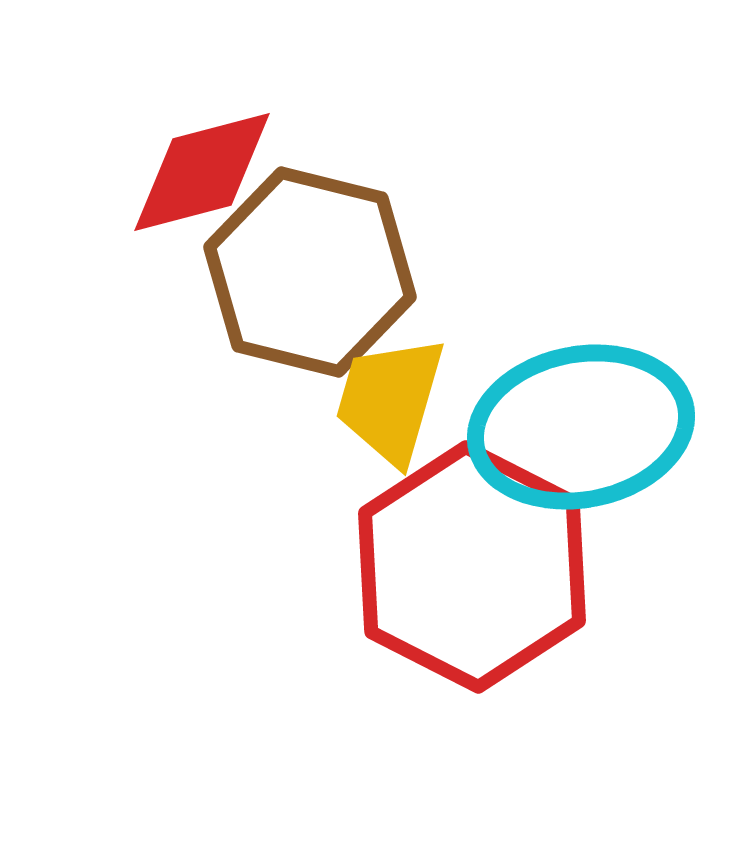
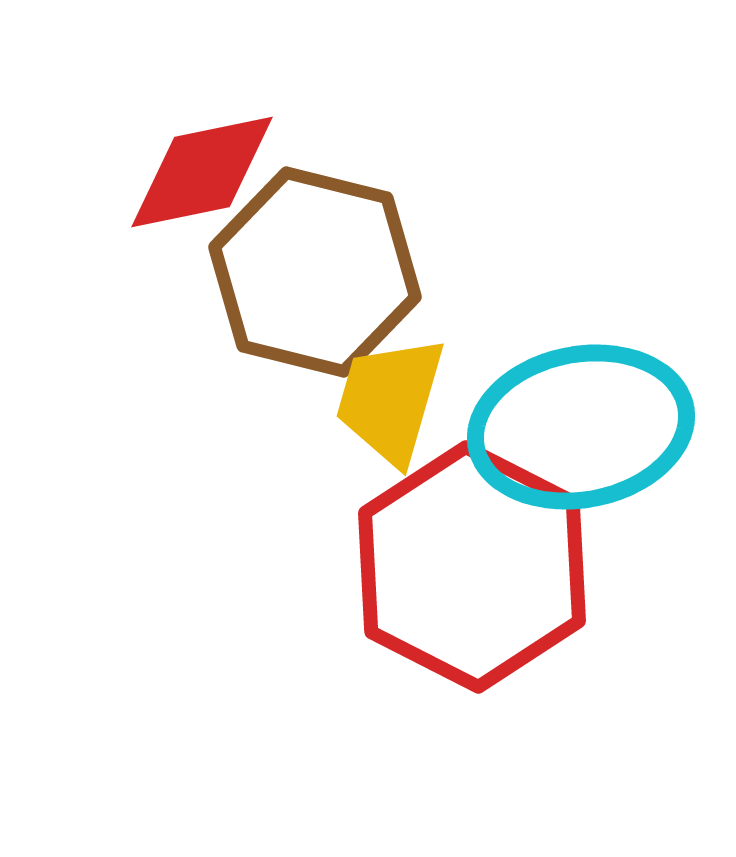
red diamond: rotated 3 degrees clockwise
brown hexagon: moved 5 px right
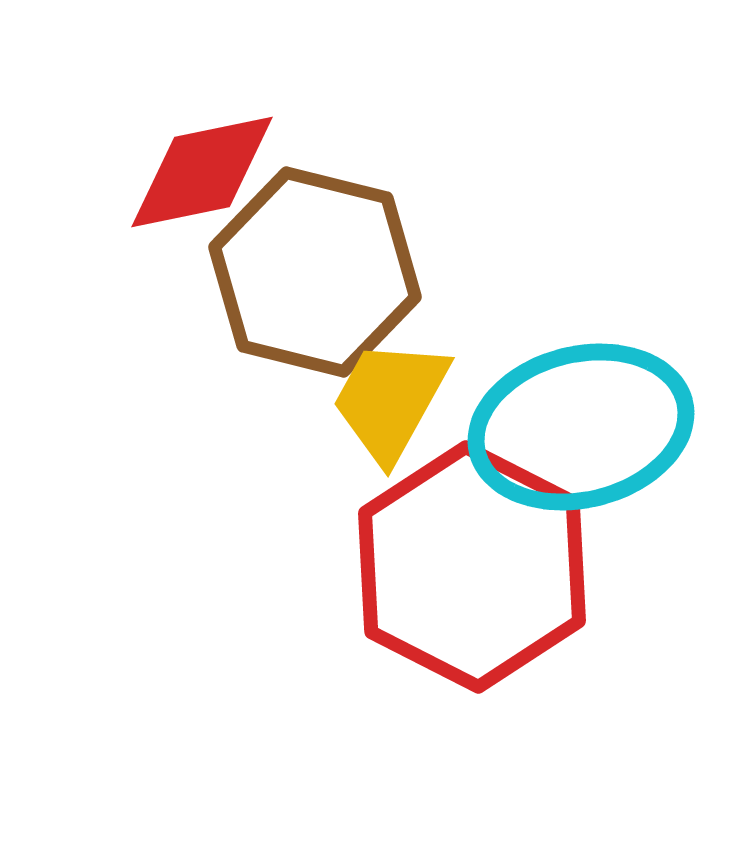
yellow trapezoid: rotated 13 degrees clockwise
cyan ellipse: rotated 3 degrees counterclockwise
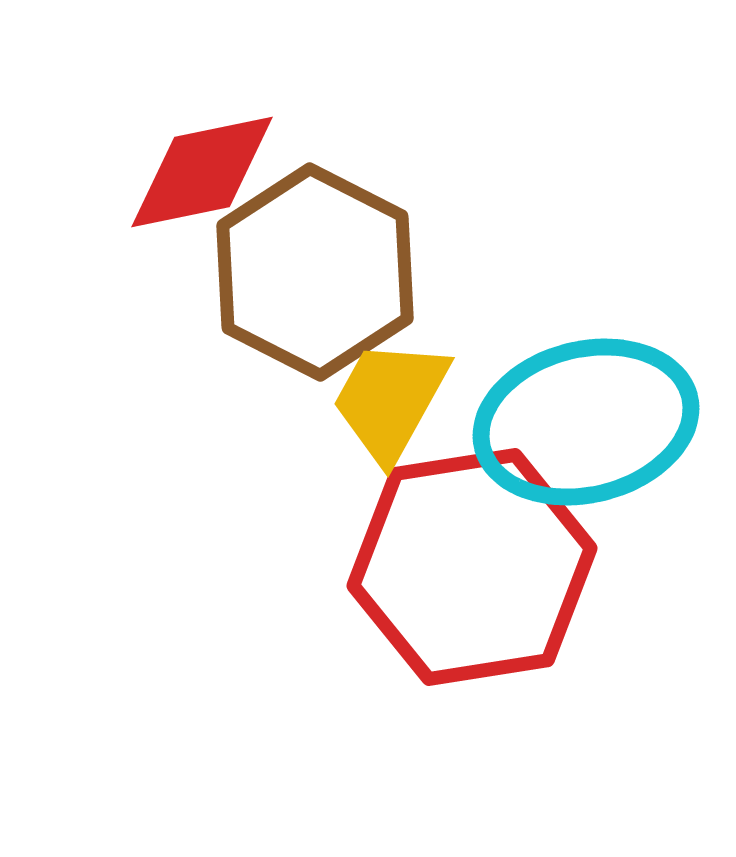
brown hexagon: rotated 13 degrees clockwise
cyan ellipse: moved 5 px right, 5 px up
red hexagon: rotated 24 degrees clockwise
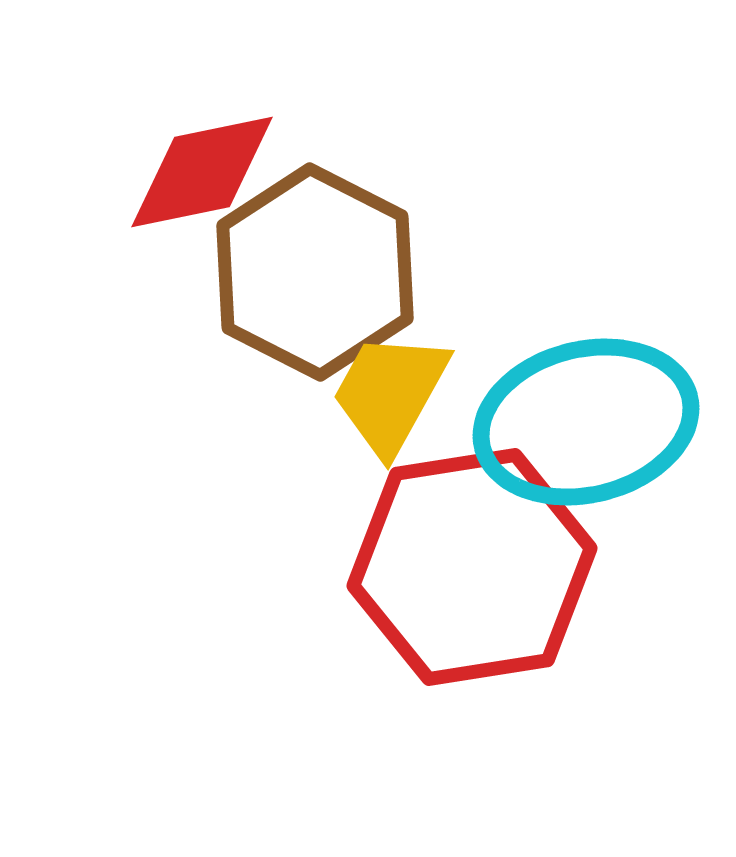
yellow trapezoid: moved 7 px up
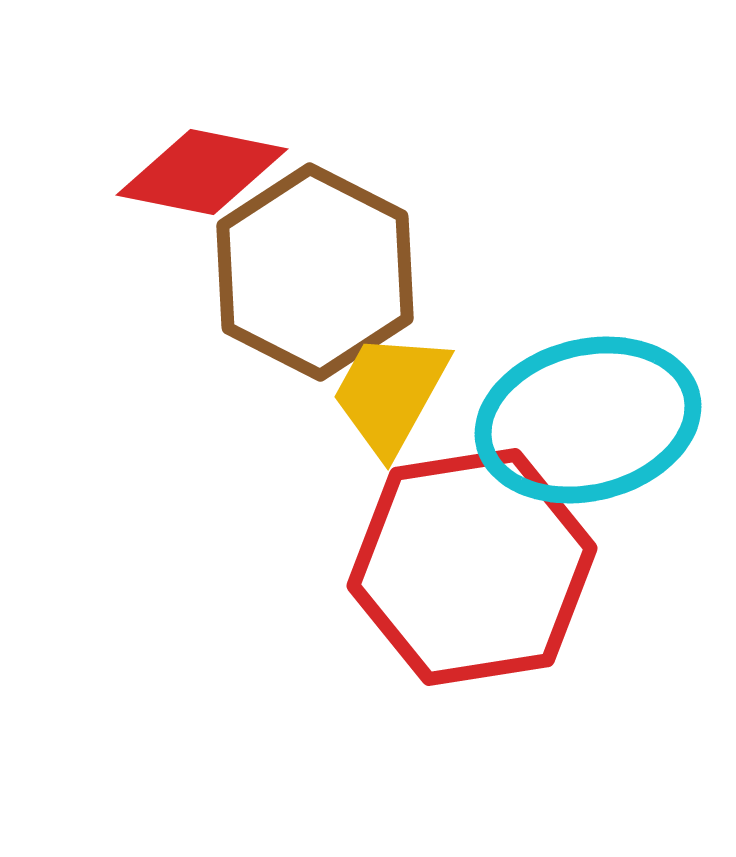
red diamond: rotated 23 degrees clockwise
cyan ellipse: moved 2 px right, 2 px up
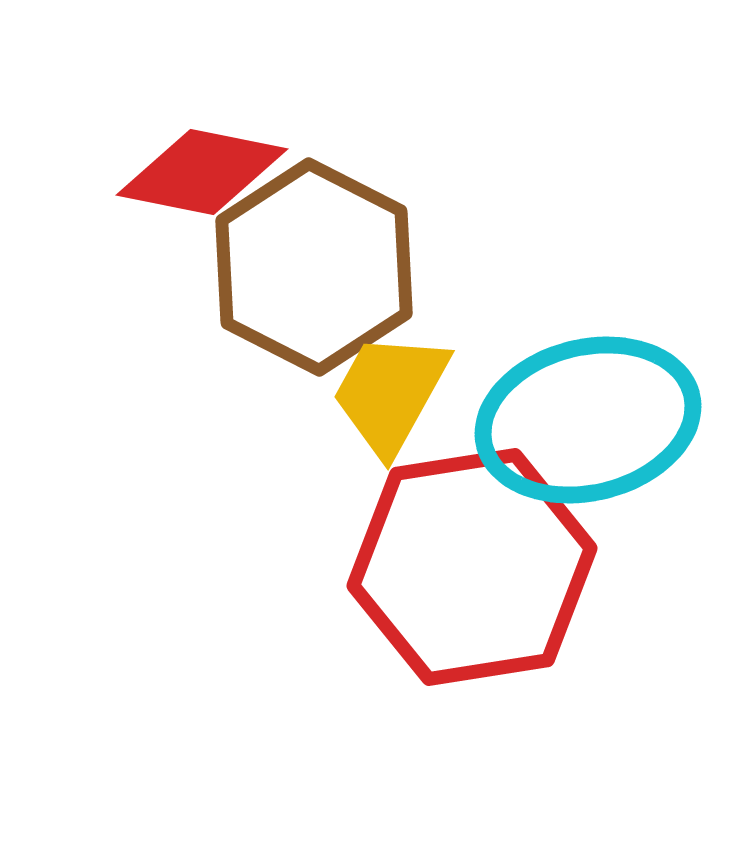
brown hexagon: moved 1 px left, 5 px up
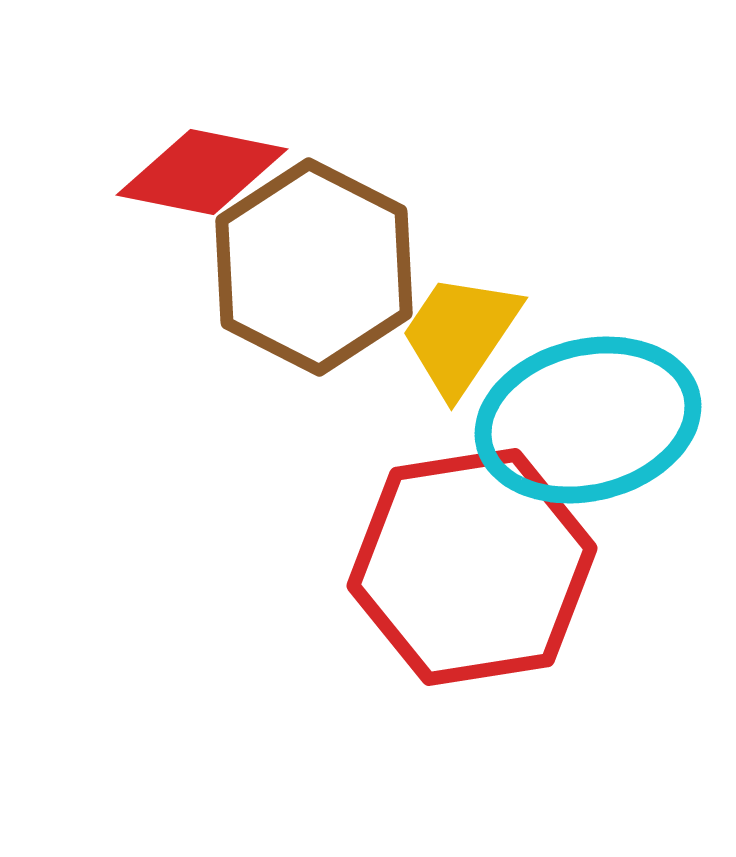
yellow trapezoid: moved 70 px right, 59 px up; rotated 5 degrees clockwise
